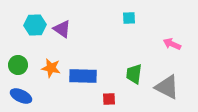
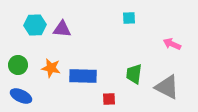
purple triangle: rotated 30 degrees counterclockwise
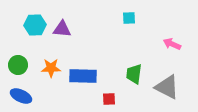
orange star: rotated 12 degrees counterclockwise
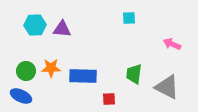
green circle: moved 8 px right, 6 px down
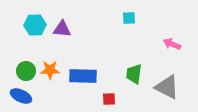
orange star: moved 1 px left, 2 px down
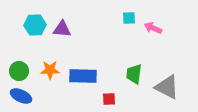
pink arrow: moved 19 px left, 16 px up
green circle: moved 7 px left
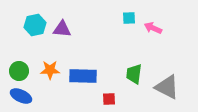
cyan hexagon: rotated 10 degrees counterclockwise
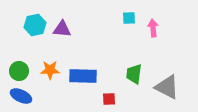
pink arrow: rotated 60 degrees clockwise
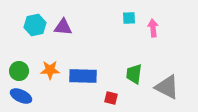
purple triangle: moved 1 px right, 2 px up
red square: moved 2 px right, 1 px up; rotated 16 degrees clockwise
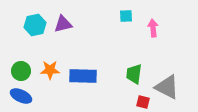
cyan square: moved 3 px left, 2 px up
purple triangle: moved 3 px up; rotated 18 degrees counterclockwise
green circle: moved 2 px right
red square: moved 32 px right, 4 px down
